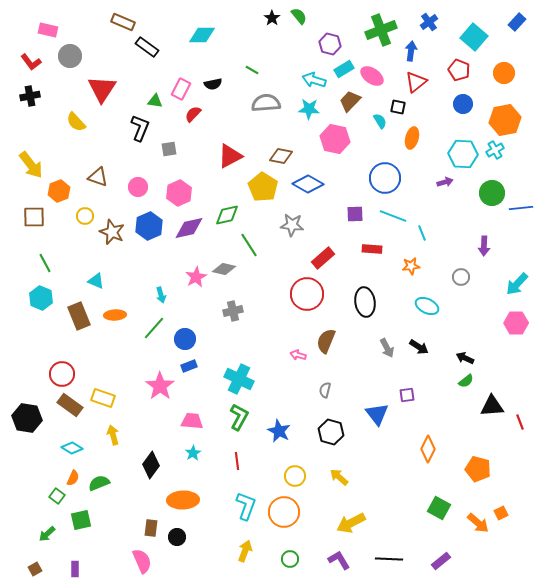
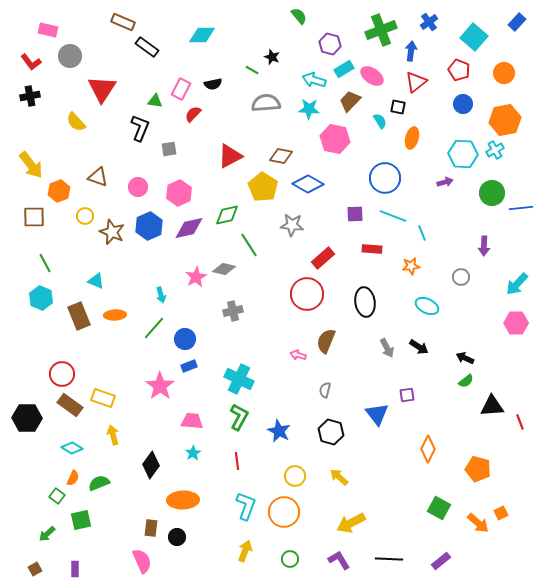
black star at (272, 18): moved 39 px down; rotated 14 degrees counterclockwise
black hexagon at (27, 418): rotated 8 degrees counterclockwise
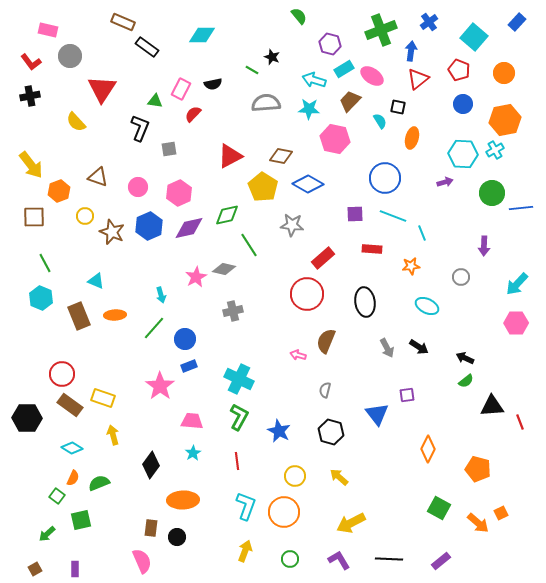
red triangle at (416, 82): moved 2 px right, 3 px up
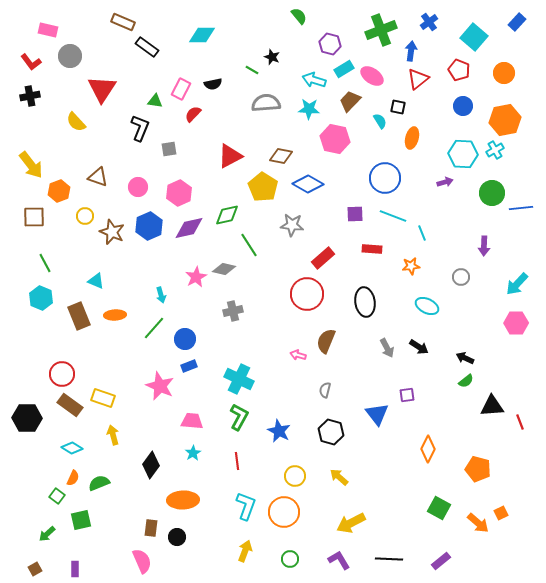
blue circle at (463, 104): moved 2 px down
pink star at (160, 386): rotated 12 degrees counterclockwise
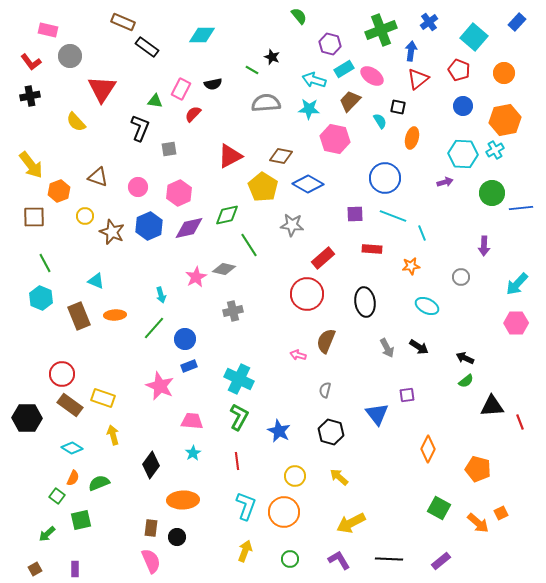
pink semicircle at (142, 561): moved 9 px right
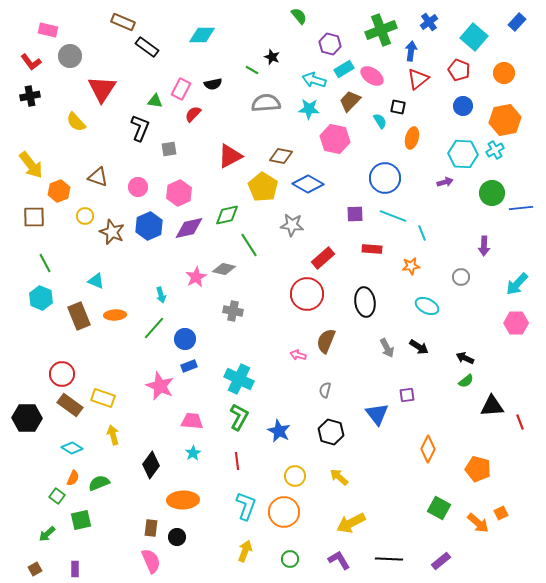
gray cross at (233, 311): rotated 24 degrees clockwise
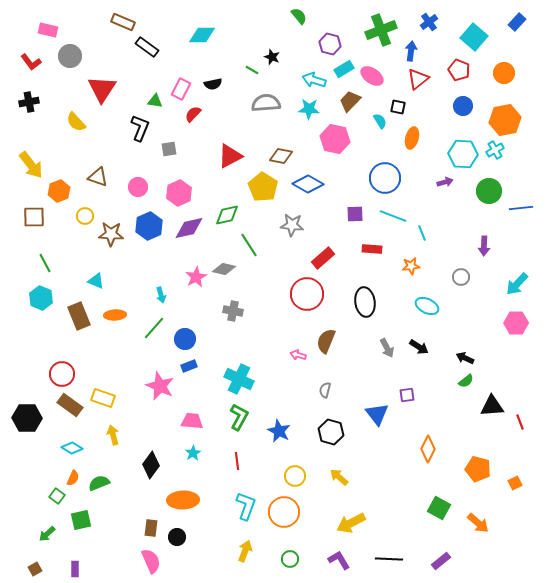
black cross at (30, 96): moved 1 px left, 6 px down
green circle at (492, 193): moved 3 px left, 2 px up
brown star at (112, 232): moved 1 px left, 2 px down; rotated 20 degrees counterclockwise
orange square at (501, 513): moved 14 px right, 30 px up
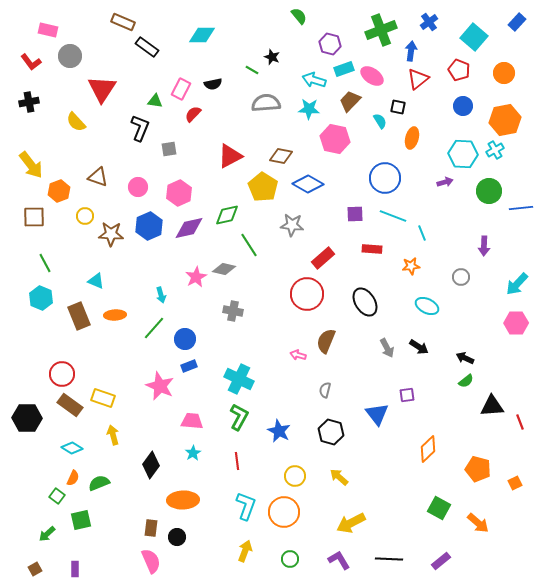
cyan rectangle at (344, 69): rotated 12 degrees clockwise
black ellipse at (365, 302): rotated 24 degrees counterclockwise
orange diamond at (428, 449): rotated 20 degrees clockwise
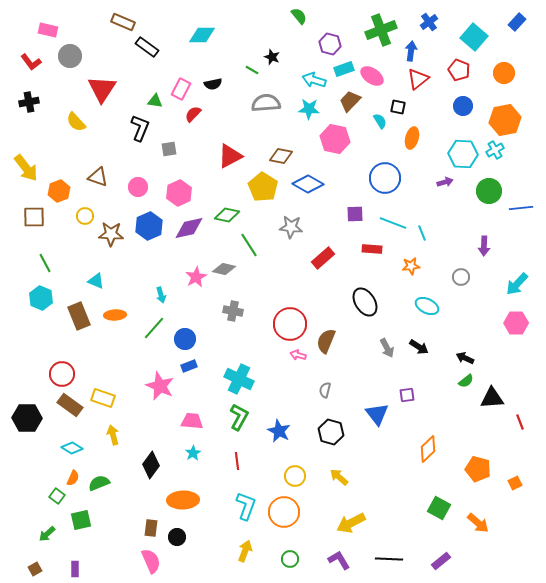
yellow arrow at (31, 165): moved 5 px left, 3 px down
green diamond at (227, 215): rotated 25 degrees clockwise
cyan line at (393, 216): moved 7 px down
gray star at (292, 225): moved 1 px left, 2 px down
red circle at (307, 294): moved 17 px left, 30 px down
black triangle at (492, 406): moved 8 px up
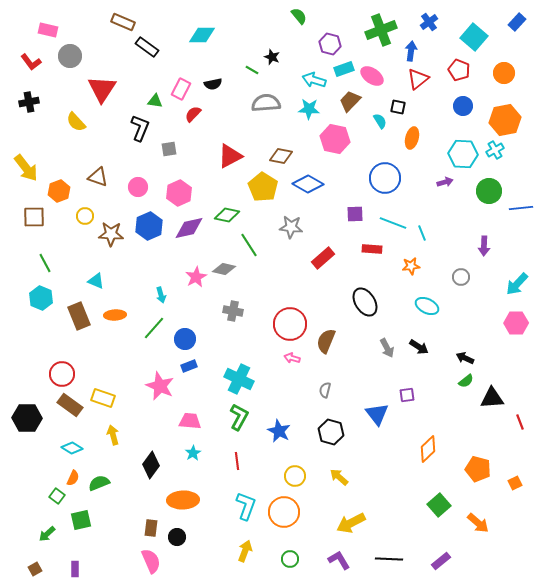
pink arrow at (298, 355): moved 6 px left, 3 px down
pink trapezoid at (192, 421): moved 2 px left
green square at (439, 508): moved 3 px up; rotated 20 degrees clockwise
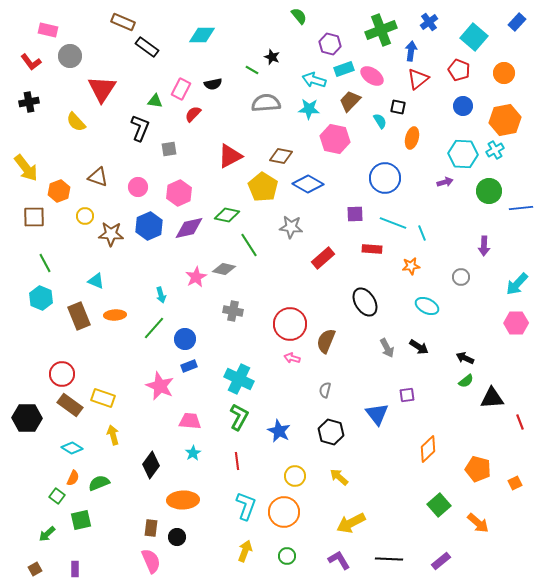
green circle at (290, 559): moved 3 px left, 3 px up
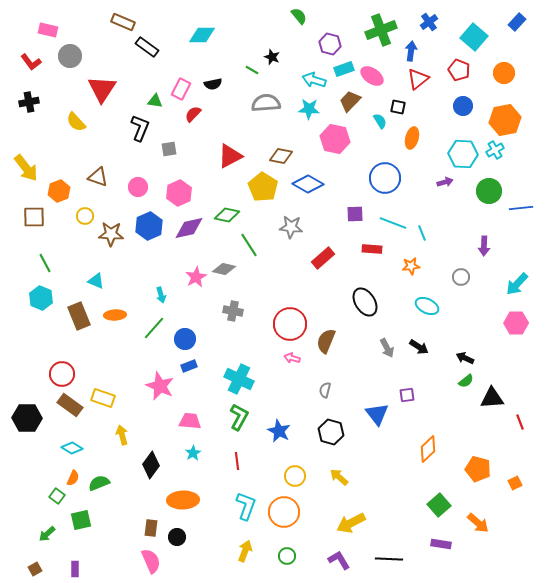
yellow arrow at (113, 435): moved 9 px right
purple rectangle at (441, 561): moved 17 px up; rotated 48 degrees clockwise
